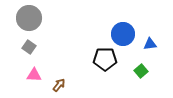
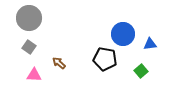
black pentagon: rotated 10 degrees clockwise
brown arrow: moved 22 px up; rotated 88 degrees counterclockwise
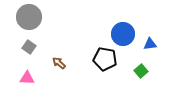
gray circle: moved 1 px up
pink triangle: moved 7 px left, 3 px down
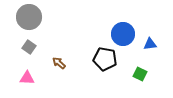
green square: moved 1 px left, 3 px down; rotated 24 degrees counterclockwise
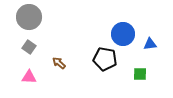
green square: rotated 24 degrees counterclockwise
pink triangle: moved 2 px right, 1 px up
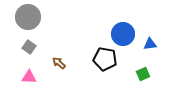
gray circle: moved 1 px left
green square: moved 3 px right; rotated 24 degrees counterclockwise
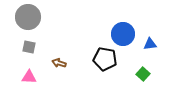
gray square: rotated 24 degrees counterclockwise
brown arrow: rotated 24 degrees counterclockwise
green square: rotated 24 degrees counterclockwise
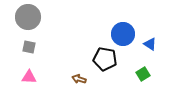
blue triangle: rotated 40 degrees clockwise
brown arrow: moved 20 px right, 16 px down
green square: rotated 16 degrees clockwise
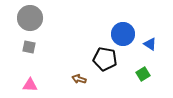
gray circle: moved 2 px right, 1 px down
pink triangle: moved 1 px right, 8 px down
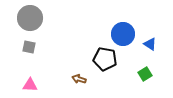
green square: moved 2 px right
